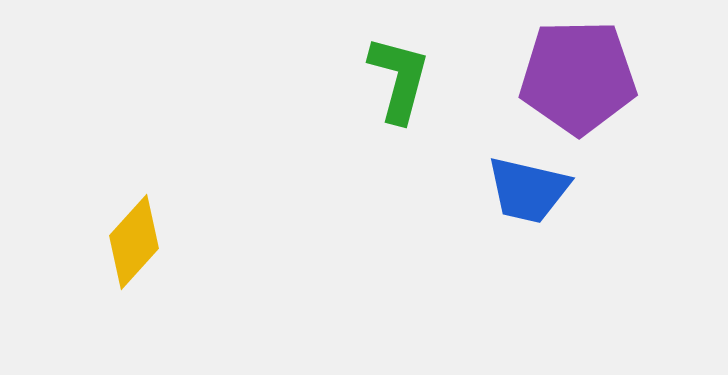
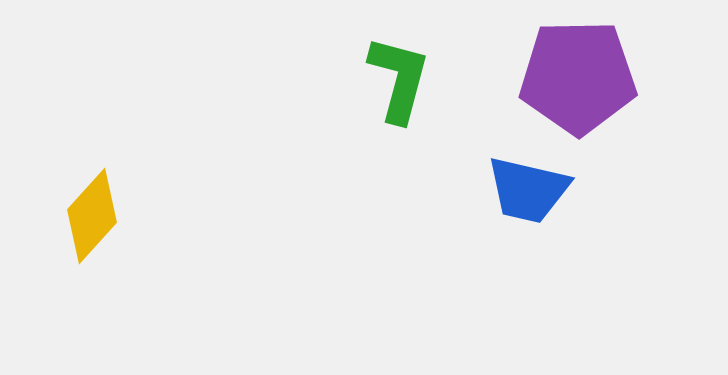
yellow diamond: moved 42 px left, 26 px up
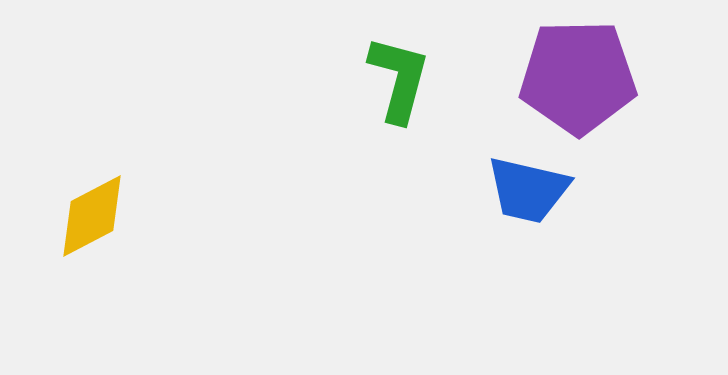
yellow diamond: rotated 20 degrees clockwise
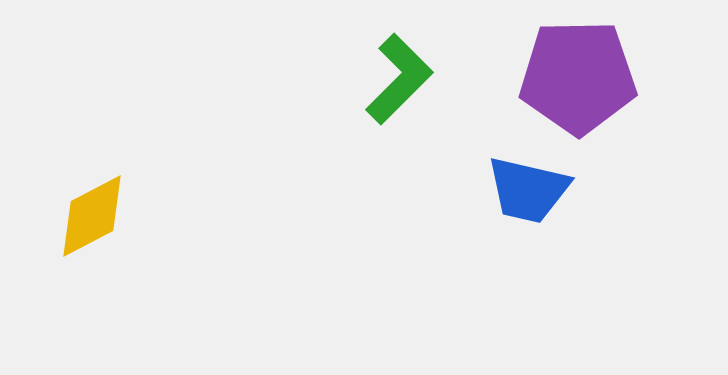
green L-shape: rotated 30 degrees clockwise
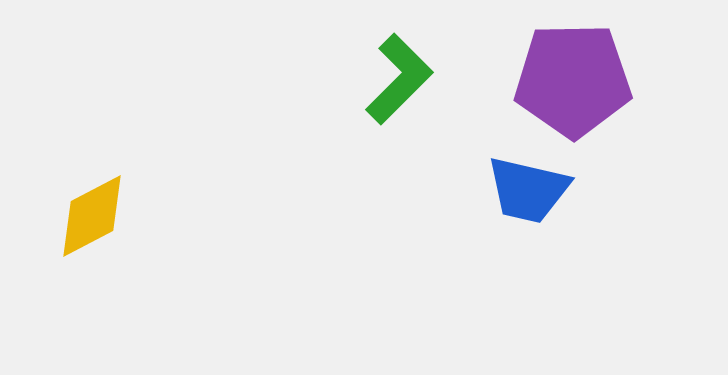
purple pentagon: moved 5 px left, 3 px down
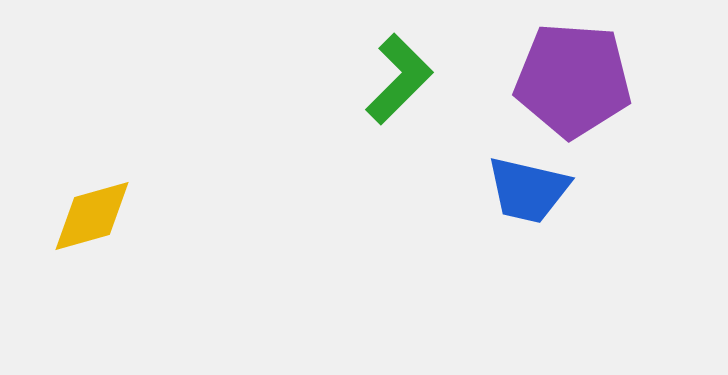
purple pentagon: rotated 5 degrees clockwise
yellow diamond: rotated 12 degrees clockwise
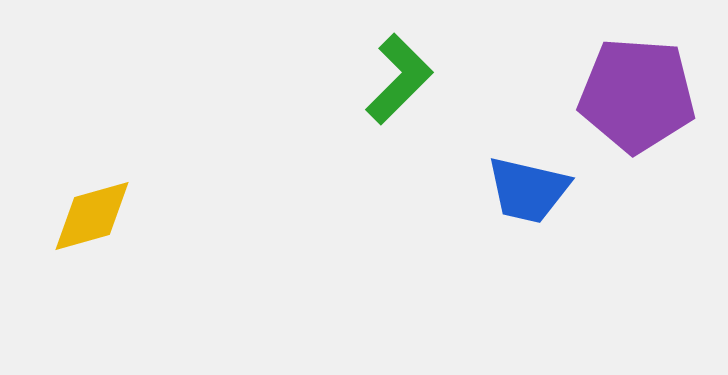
purple pentagon: moved 64 px right, 15 px down
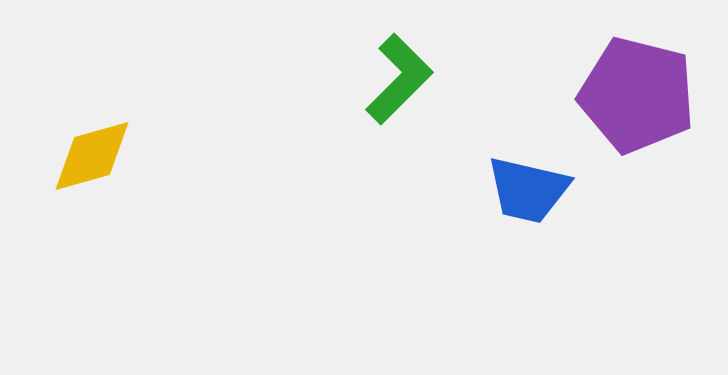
purple pentagon: rotated 10 degrees clockwise
yellow diamond: moved 60 px up
